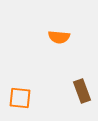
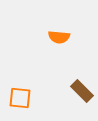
brown rectangle: rotated 25 degrees counterclockwise
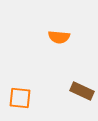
brown rectangle: rotated 20 degrees counterclockwise
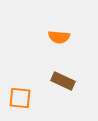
brown rectangle: moved 19 px left, 10 px up
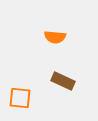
orange semicircle: moved 4 px left
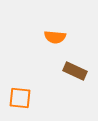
brown rectangle: moved 12 px right, 10 px up
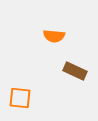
orange semicircle: moved 1 px left, 1 px up
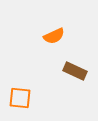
orange semicircle: rotated 30 degrees counterclockwise
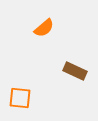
orange semicircle: moved 10 px left, 8 px up; rotated 15 degrees counterclockwise
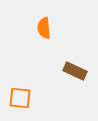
orange semicircle: rotated 125 degrees clockwise
